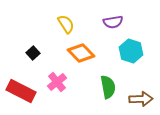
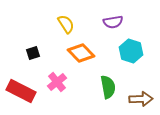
black square: rotated 24 degrees clockwise
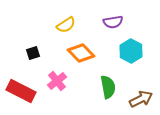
yellow semicircle: moved 1 px down; rotated 90 degrees clockwise
cyan hexagon: rotated 10 degrees clockwise
pink cross: moved 1 px up
brown arrow: rotated 25 degrees counterclockwise
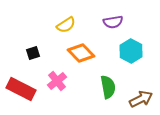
red rectangle: moved 2 px up
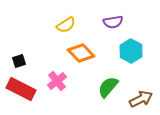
black square: moved 14 px left, 8 px down
green semicircle: rotated 130 degrees counterclockwise
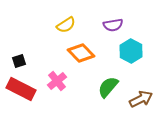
purple semicircle: moved 3 px down
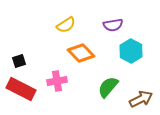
pink cross: rotated 30 degrees clockwise
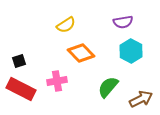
purple semicircle: moved 10 px right, 3 px up
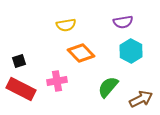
yellow semicircle: rotated 24 degrees clockwise
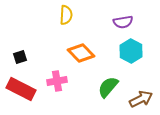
yellow semicircle: moved 10 px up; rotated 78 degrees counterclockwise
black square: moved 1 px right, 4 px up
